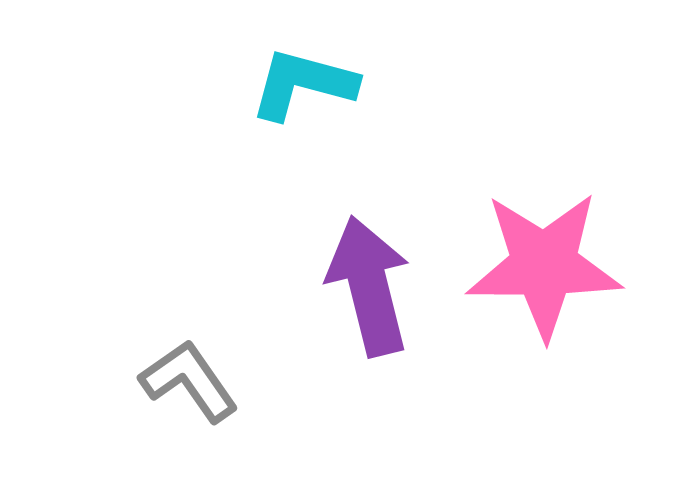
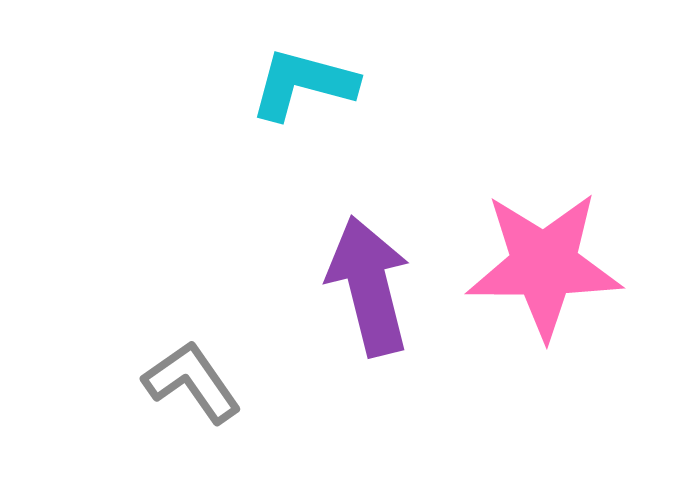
gray L-shape: moved 3 px right, 1 px down
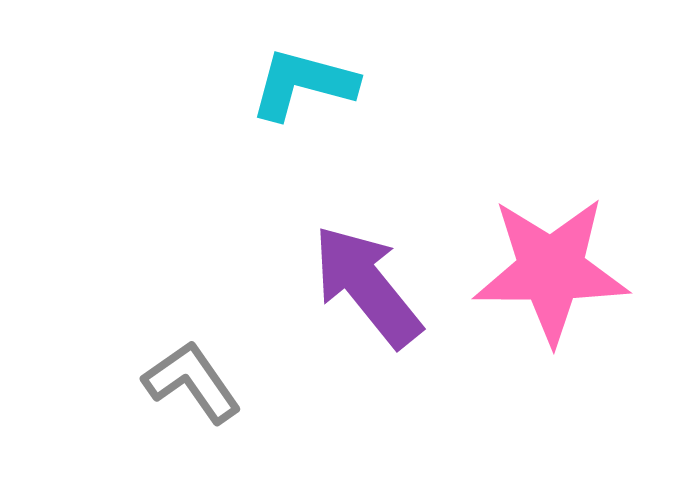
pink star: moved 7 px right, 5 px down
purple arrow: moved 2 px left; rotated 25 degrees counterclockwise
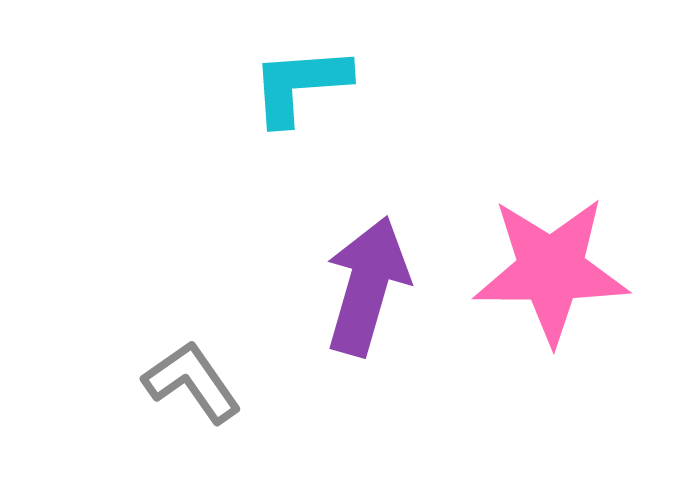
cyan L-shape: moved 3 px left, 1 px down; rotated 19 degrees counterclockwise
purple arrow: rotated 55 degrees clockwise
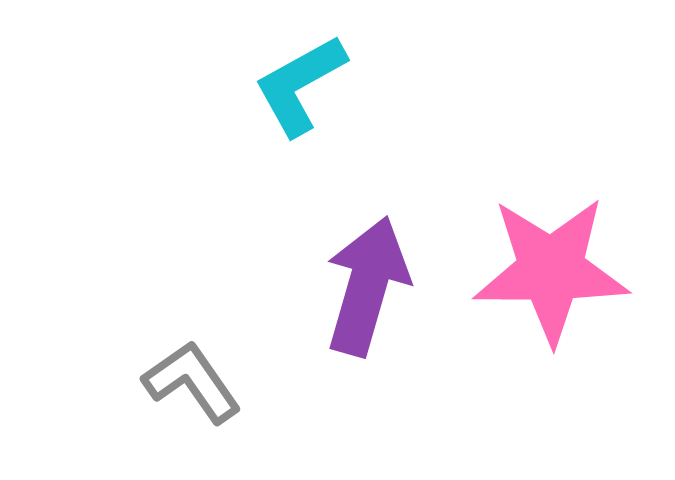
cyan L-shape: rotated 25 degrees counterclockwise
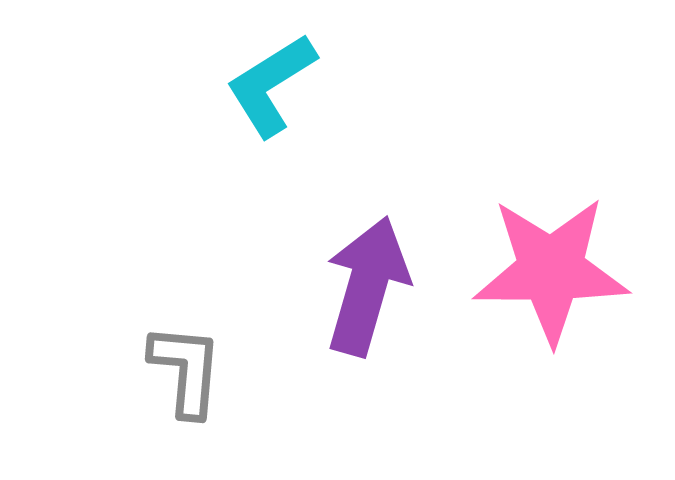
cyan L-shape: moved 29 px left; rotated 3 degrees counterclockwise
gray L-shape: moved 6 px left, 12 px up; rotated 40 degrees clockwise
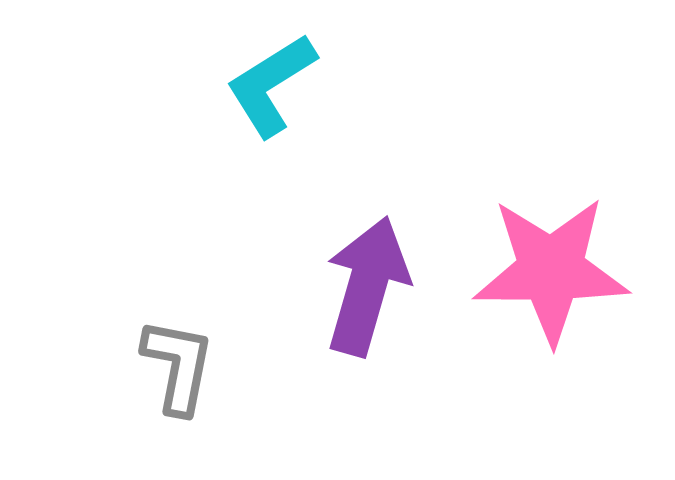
gray L-shape: moved 8 px left, 4 px up; rotated 6 degrees clockwise
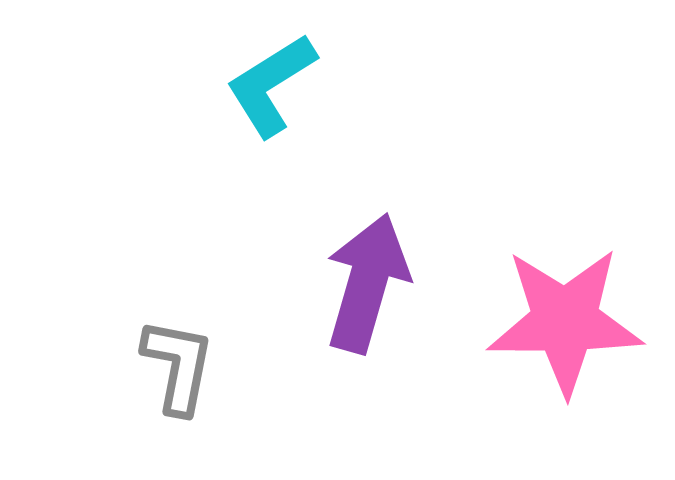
pink star: moved 14 px right, 51 px down
purple arrow: moved 3 px up
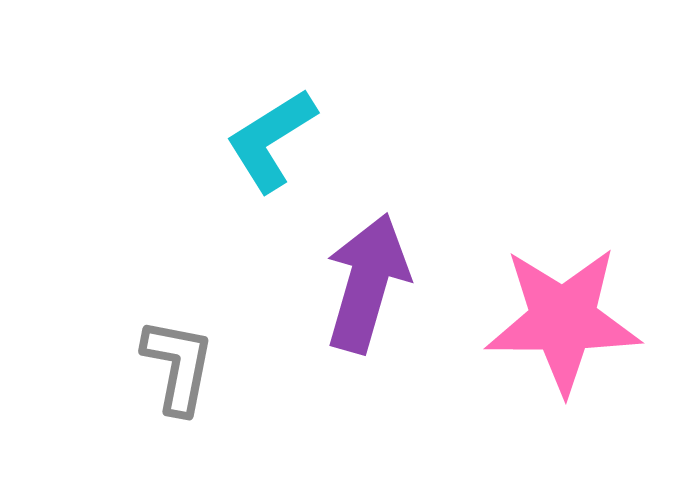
cyan L-shape: moved 55 px down
pink star: moved 2 px left, 1 px up
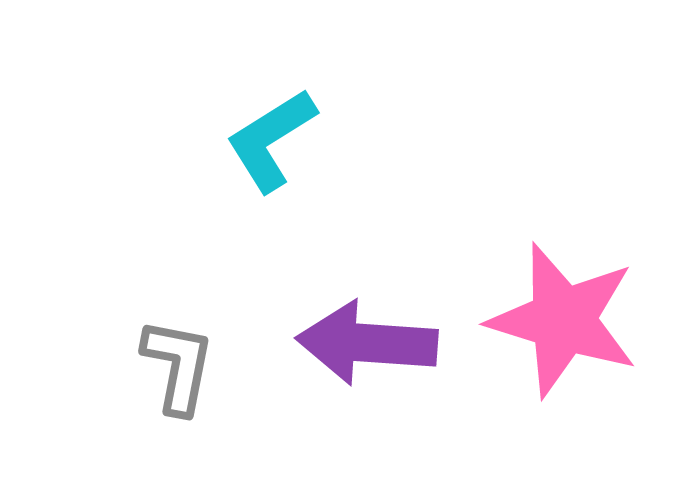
purple arrow: moved 60 px down; rotated 102 degrees counterclockwise
pink star: rotated 17 degrees clockwise
